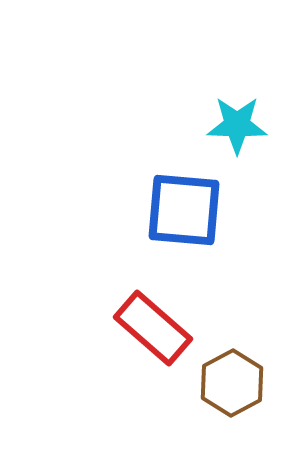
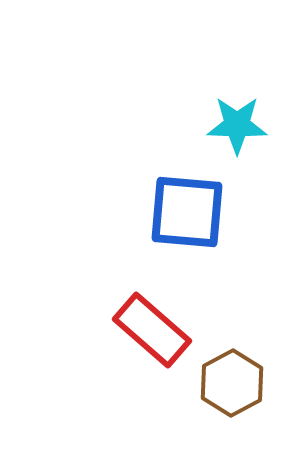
blue square: moved 3 px right, 2 px down
red rectangle: moved 1 px left, 2 px down
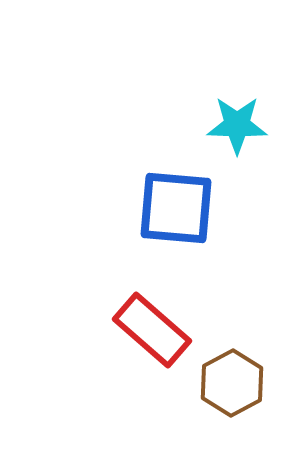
blue square: moved 11 px left, 4 px up
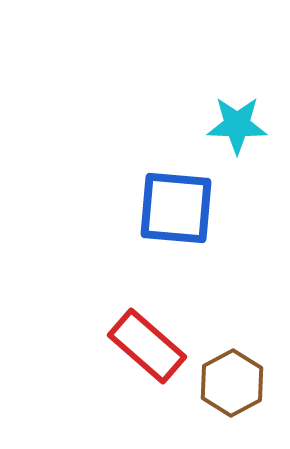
red rectangle: moved 5 px left, 16 px down
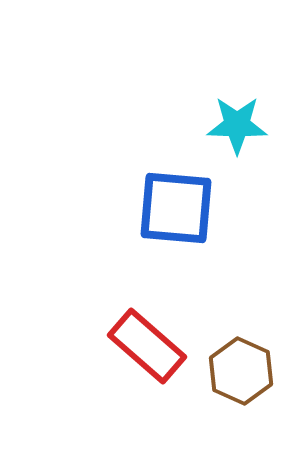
brown hexagon: moved 9 px right, 12 px up; rotated 8 degrees counterclockwise
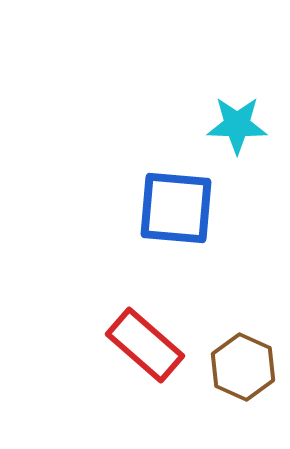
red rectangle: moved 2 px left, 1 px up
brown hexagon: moved 2 px right, 4 px up
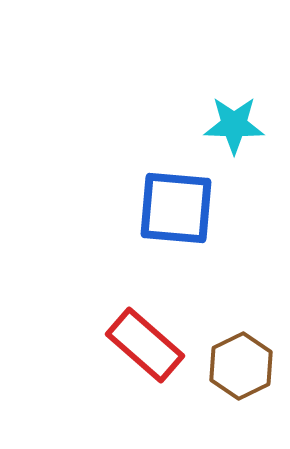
cyan star: moved 3 px left
brown hexagon: moved 2 px left, 1 px up; rotated 10 degrees clockwise
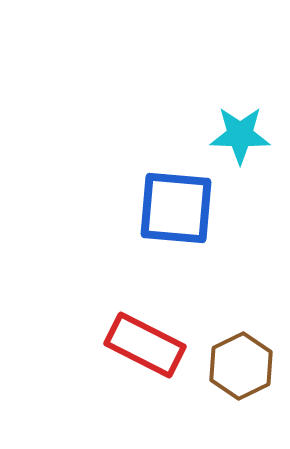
cyan star: moved 6 px right, 10 px down
red rectangle: rotated 14 degrees counterclockwise
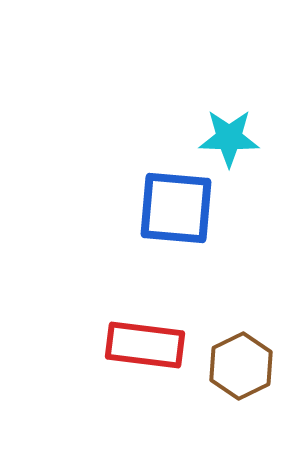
cyan star: moved 11 px left, 3 px down
red rectangle: rotated 20 degrees counterclockwise
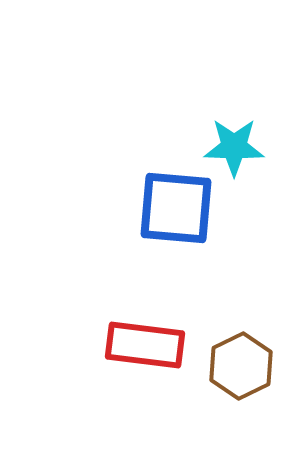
cyan star: moved 5 px right, 9 px down
